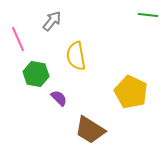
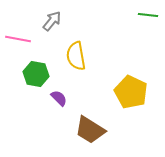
pink line: rotated 55 degrees counterclockwise
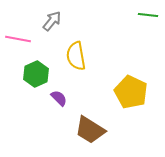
green hexagon: rotated 25 degrees clockwise
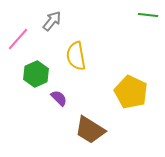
pink line: rotated 60 degrees counterclockwise
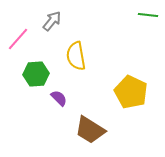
green hexagon: rotated 20 degrees clockwise
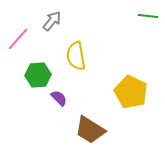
green line: moved 1 px down
green hexagon: moved 2 px right, 1 px down
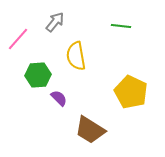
green line: moved 27 px left, 10 px down
gray arrow: moved 3 px right, 1 px down
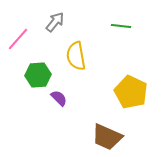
brown trapezoid: moved 17 px right, 7 px down; rotated 8 degrees counterclockwise
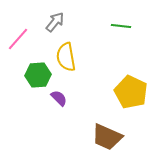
yellow semicircle: moved 10 px left, 1 px down
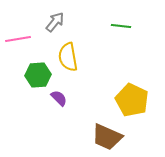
pink line: rotated 40 degrees clockwise
yellow semicircle: moved 2 px right
yellow pentagon: moved 1 px right, 8 px down
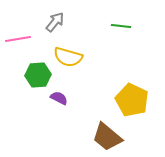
yellow semicircle: rotated 64 degrees counterclockwise
purple semicircle: rotated 18 degrees counterclockwise
brown trapezoid: rotated 16 degrees clockwise
